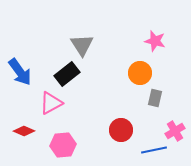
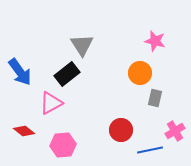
red diamond: rotated 15 degrees clockwise
blue line: moved 4 px left
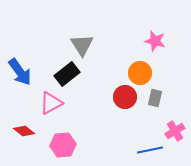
red circle: moved 4 px right, 33 px up
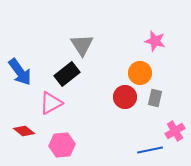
pink hexagon: moved 1 px left
